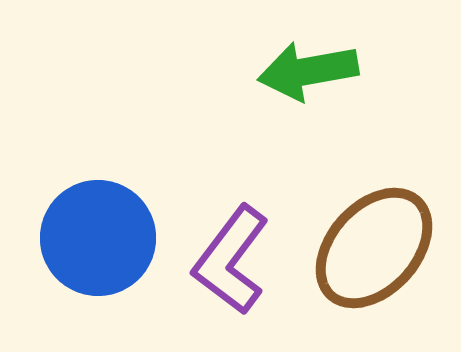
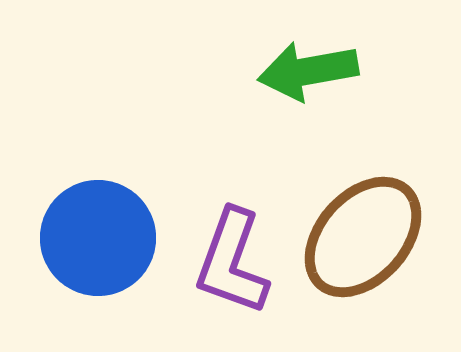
brown ellipse: moved 11 px left, 11 px up
purple L-shape: moved 1 px right, 2 px down; rotated 17 degrees counterclockwise
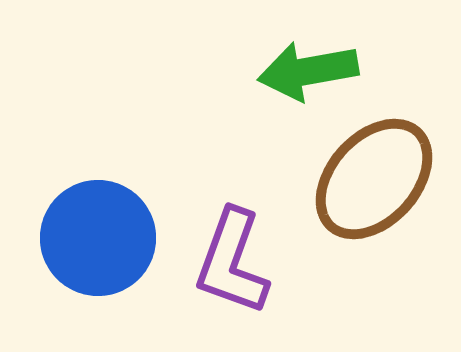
brown ellipse: moved 11 px right, 58 px up
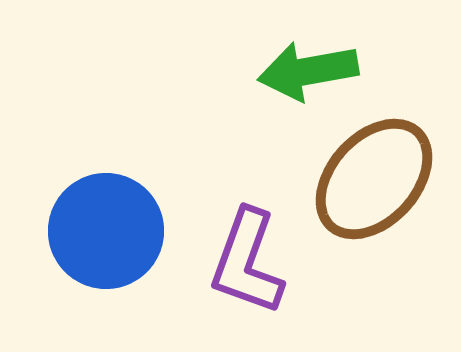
blue circle: moved 8 px right, 7 px up
purple L-shape: moved 15 px right
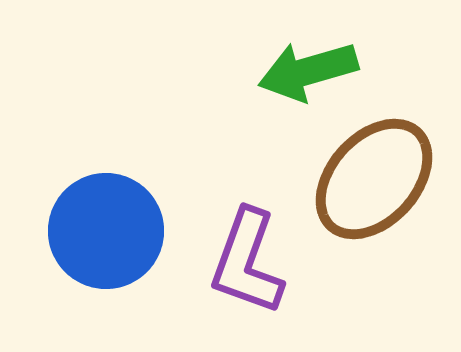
green arrow: rotated 6 degrees counterclockwise
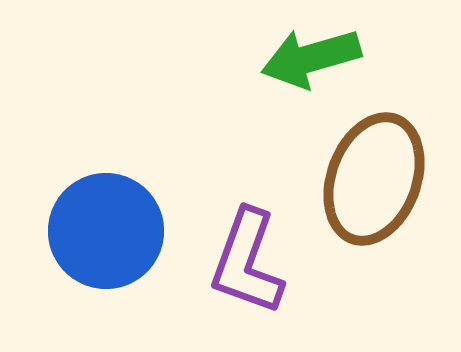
green arrow: moved 3 px right, 13 px up
brown ellipse: rotated 22 degrees counterclockwise
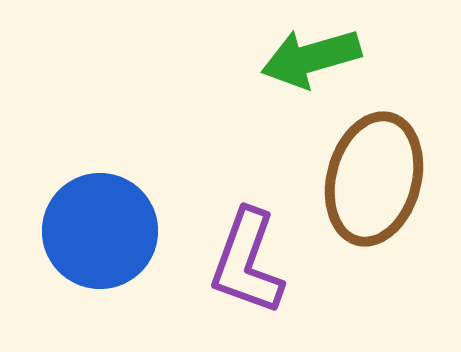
brown ellipse: rotated 5 degrees counterclockwise
blue circle: moved 6 px left
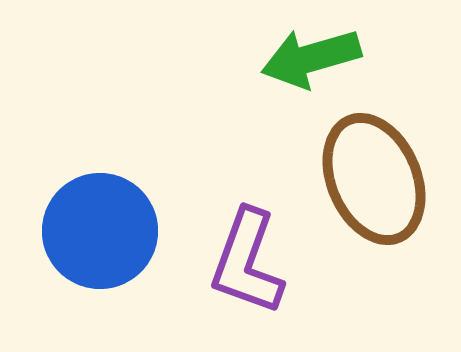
brown ellipse: rotated 38 degrees counterclockwise
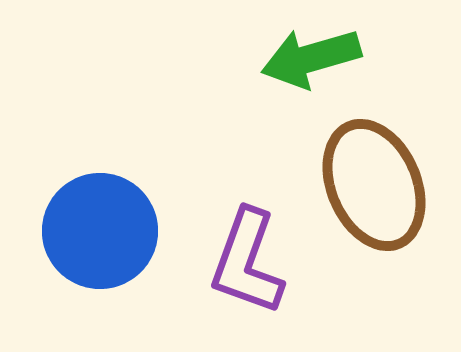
brown ellipse: moved 6 px down
